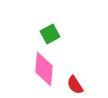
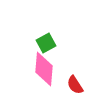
green square: moved 4 px left, 9 px down
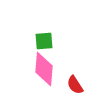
green square: moved 2 px left, 2 px up; rotated 24 degrees clockwise
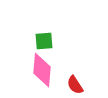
pink diamond: moved 2 px left, 1 px down
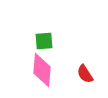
red semicircle: moved 10 px right, 11 px up
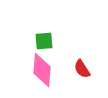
red semicircle: moved 3 px left, 5 px up
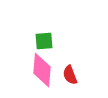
red semicircle: moved 12 px left, 6 px down; rotated 12 degrees clockwise
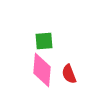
red semicircle: moved 1 px left, 1 px up
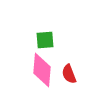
green square: moved 1 px right, 1 px up
